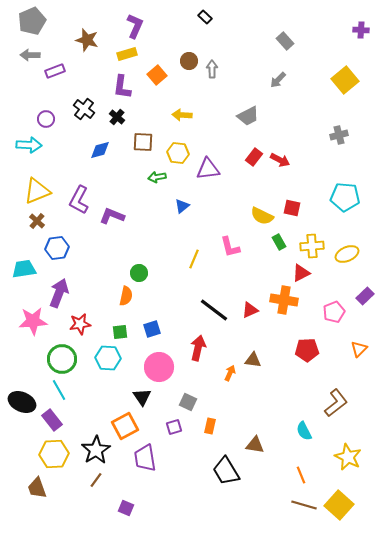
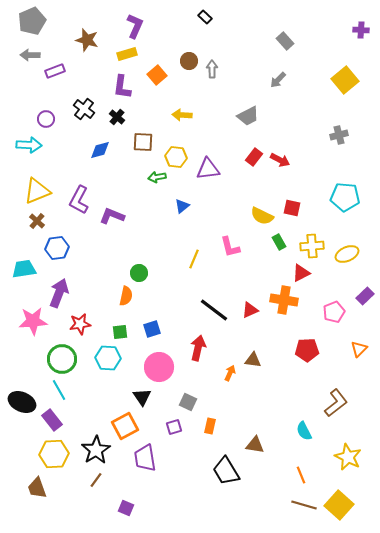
yellow hexagon at (178, 153): moved 2 px left, 4 px down
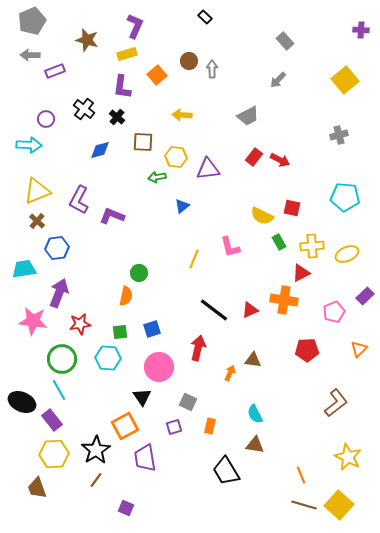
pink star at (33, 321): rotated 12 degrees clockwise
cyan semicircle at (304, 431): moved 49 px left, 17 px up
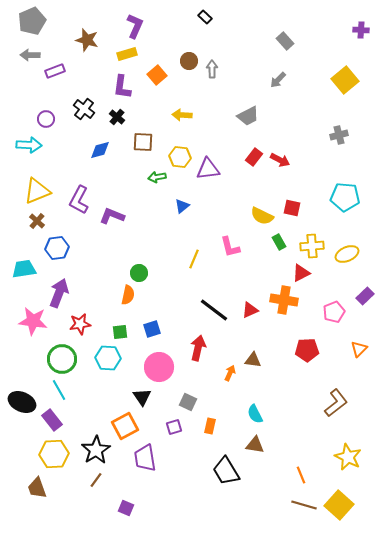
yellow hexagon at (176, 157): moved 4 px right
orange semicircle at (126, 296): moved 2 px right, 1 px up
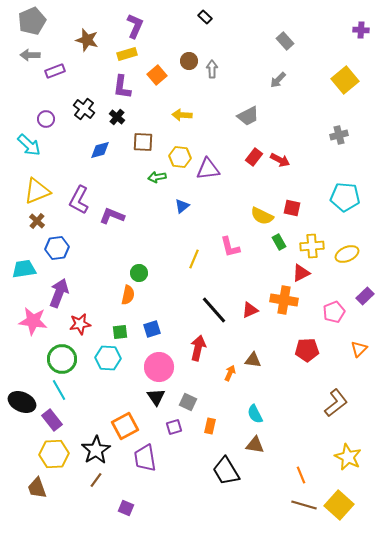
cyan arrow at (29, 145): rotated 40 degrees clockwise
black line at (214, 310): rotated 12 degrees clockwise
black triangle at (142, 397): moved 14 px right
